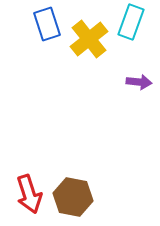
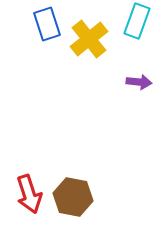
cyan rectangle: moved 6 px right, 1 px up
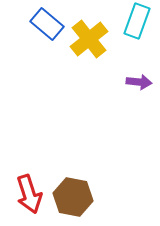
blue rectangle: rotated 32 degrees counterclockwise
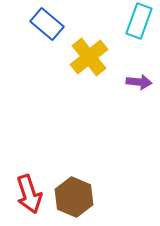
cyan rectangle: moved 2 px right
yellow cross: moved 18 px down
brown hexagon: moved 1 px right; rotated 12 degrees clockwise
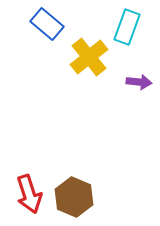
cyan rectangle: moved 12 px left, 6 px down
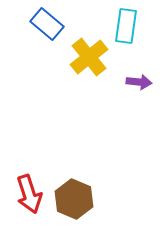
cyan rectangle: moved 1 px left, 1 px up; rotated 12 degrees counterclockwise
brown hexagon: moved 2 px down
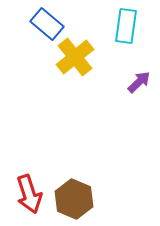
yellow cross: moved 14 px left
purple arrow: rotated 50 degrees counterclockwise
